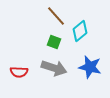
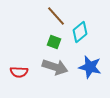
cyan diamond: moved 1 px down
gray arrow: moved 1 px right, 1 px up
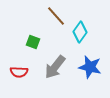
cyan diamond: rotated 15 degrees counterclockwise
green square: moved 21 px left
gray arrow: rotated 110 degrees clockwise
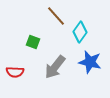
blue star: moved 5 px up
red semicircle: moved 4 px left
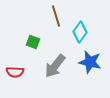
brown line: rotated 25 degrees clockwise
gray arrow: moved 1 px up
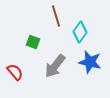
red semicircle: rotated 132 degrees counterclockwise
